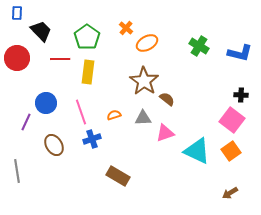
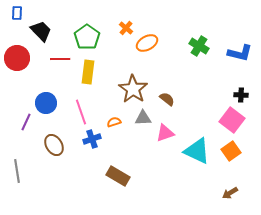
brown star: moved 11 px left, 8 px down
orange semicircle: moved 7 px down
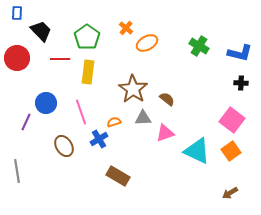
black cross: moved 12 px up
blue cross: moved 7 px right; rotated 12 degrees counterclockwise
brown ellipse: moved 10 px right, 1 px down
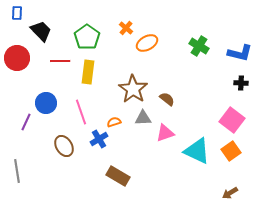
red line: moved 2 px down
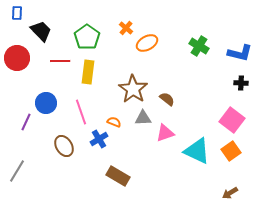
orange semicircle: rotated 40 degrees clockwise
gray line: rotated 40 degrees clockwise
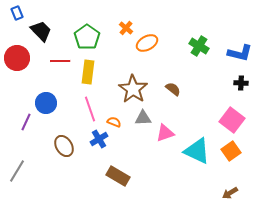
blue rectangle: rotated 24 degrees counterclockwise
brown semicircle: moved 6 px right, 10 px up
pink line: moved 9 px right, 3 px up
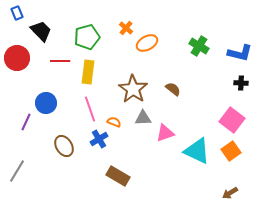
green pentagon: rotated 20 degrees clockwise
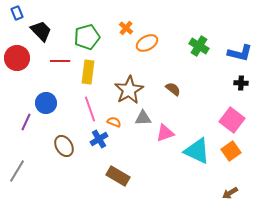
brown star: moved 4 px left, 1 px down; rotated 8 degrees clockwise
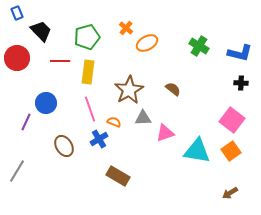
cyan triangle: rotated 16 degrees counterclockwise
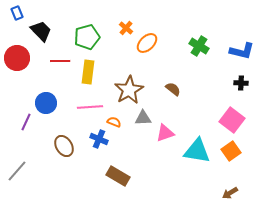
orange ellipse: rotated 15 degrees counterclockwise
blue L-shape: moved 2 px right, 2 px up
pink line: moved 2 px up; rotated 75 degrees counterclockwise
blue cross: rotated 36 degrees counterclockwise
gray line: rotated 10 degrees clockwise
